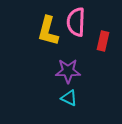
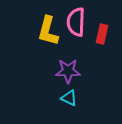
red rectangle: moved 1 px left, 7 px up
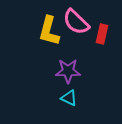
pink semicircle: rotated 48 degrees counterclockwise
yellow L-shape: moved 1 px right
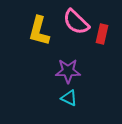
yellow L-shape: moved 10 px left
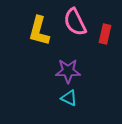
pink semicircle: moved 1 px left; rotated 20 degrees clockwise
red rectangle: moved 3 px right
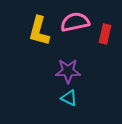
pink semicircle: rotated 104 degrees clockwise
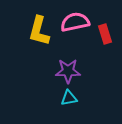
red rectangle: rotated 30 degrees counterclockwise
cyan triangle: rotated 36 degrees counterclockwise
